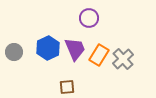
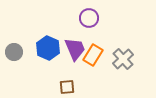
blue hexagon: rotated 10 degrees counterclockwise
orange rectangle: moved 6 px left
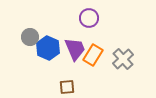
gray circle: moved 16 px right, 15 px up
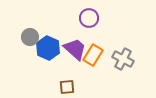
purple trapezoid: rotated 25 degrees counterclockwise
gray cross: rotated 20 degrees counterclockwise
